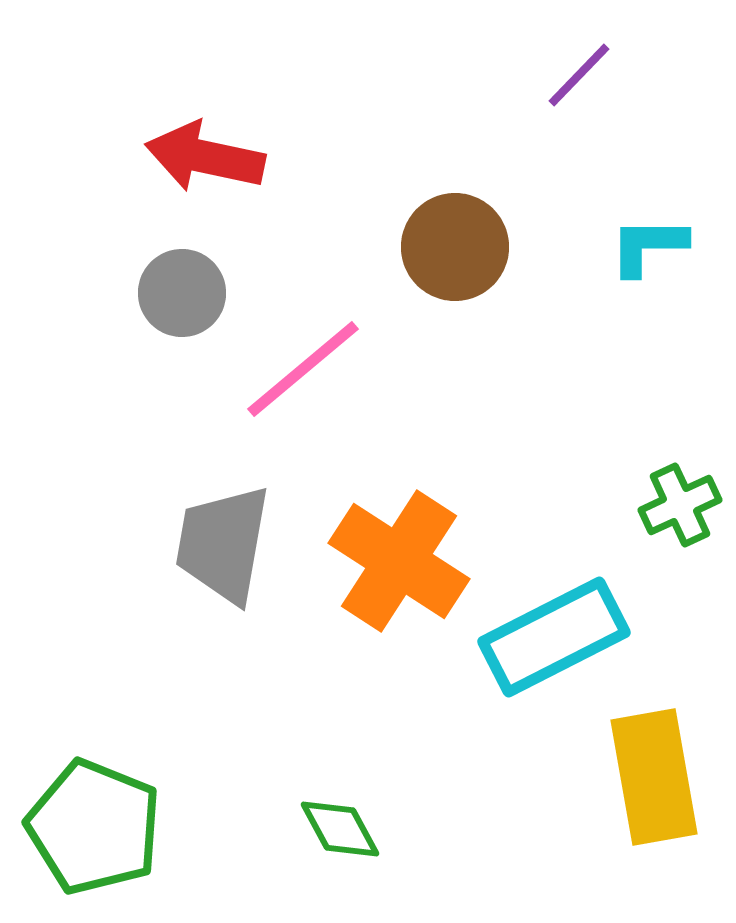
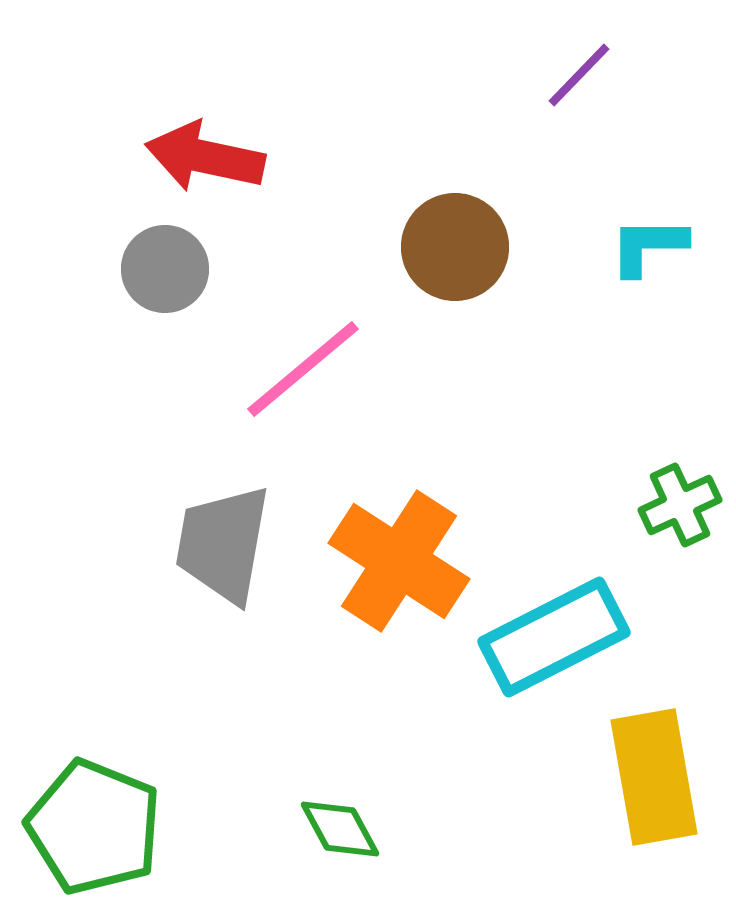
gray circle: moved 17 px left, 24 px up
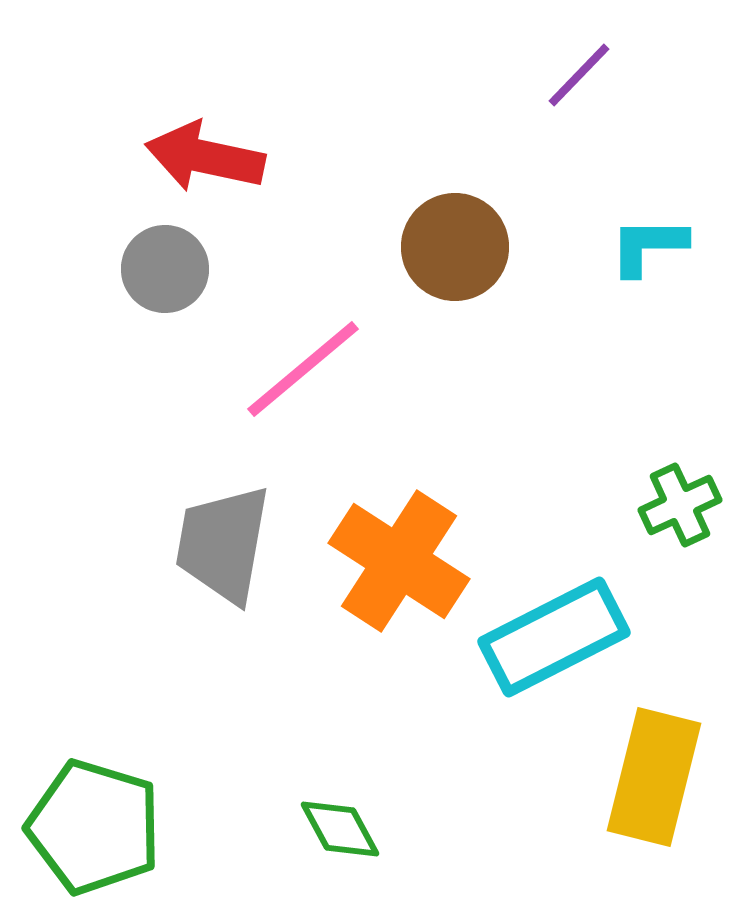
yellow rectangle: rotated 24 degrees clockwise
green pentagon: rotated 5 degrees counterclockwise
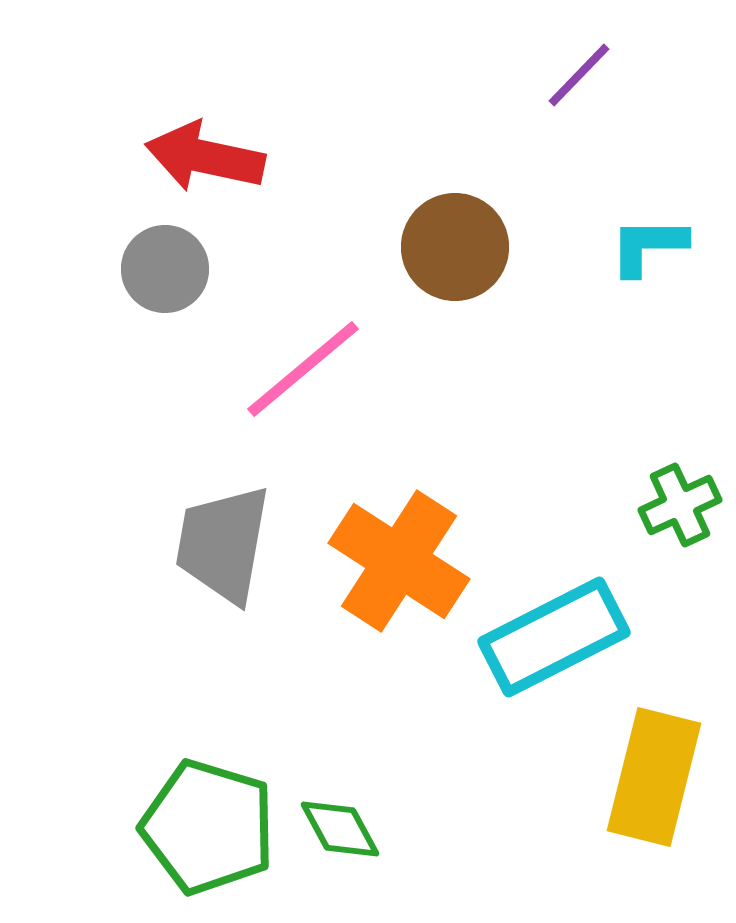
green pentagon: moved 114 px right
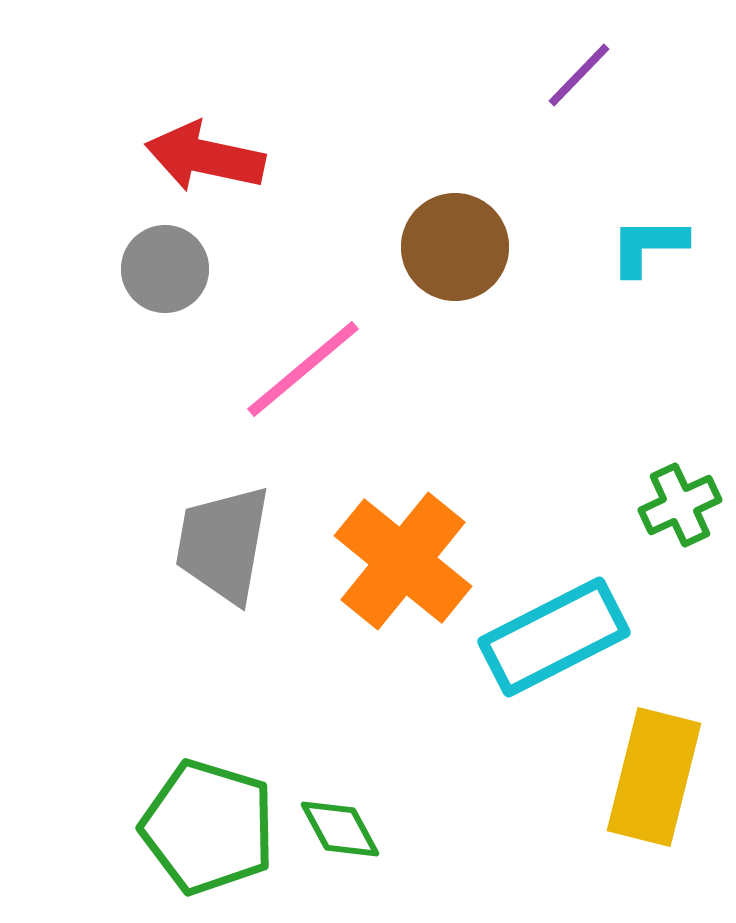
orange cross: moved 4 px right; rotated 6 degrees clockwise
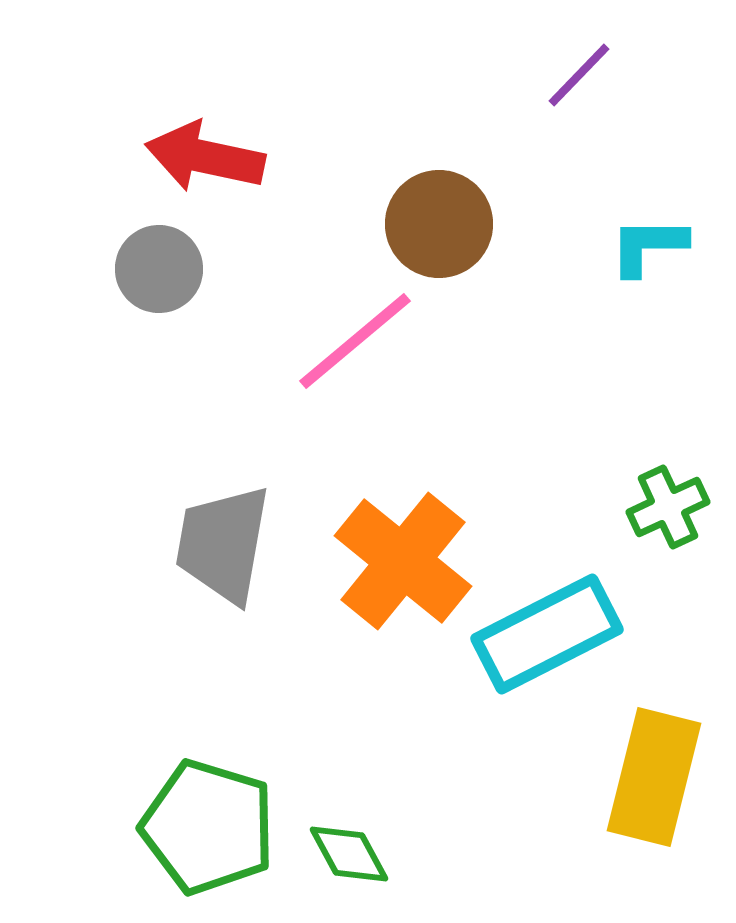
brown circle: moved 16 px left, 23 px up
gray circle: moved 6 px left
pink line: moved 52 px right, 28 px up
green cross: moved 12 px left, 2 px down
cyan rectangle: moved 7 px left, 3 px up
green diamond: moved 9 px right, 25 px down
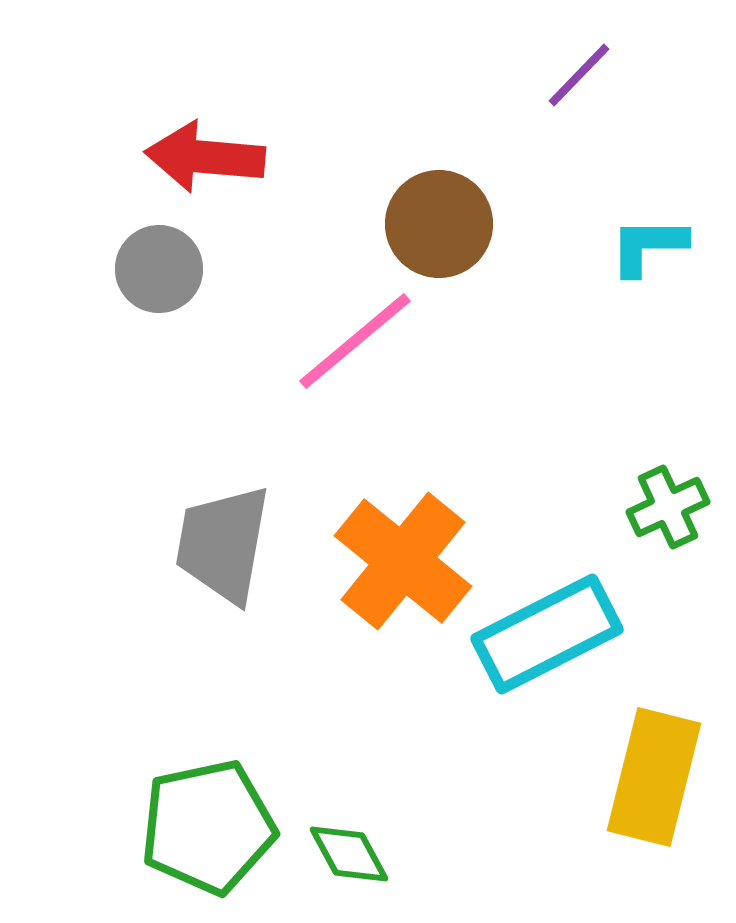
red arrow: rotated 7 degrees counterclockwise
green pentagon: rotated 29 degrees counterclockwise
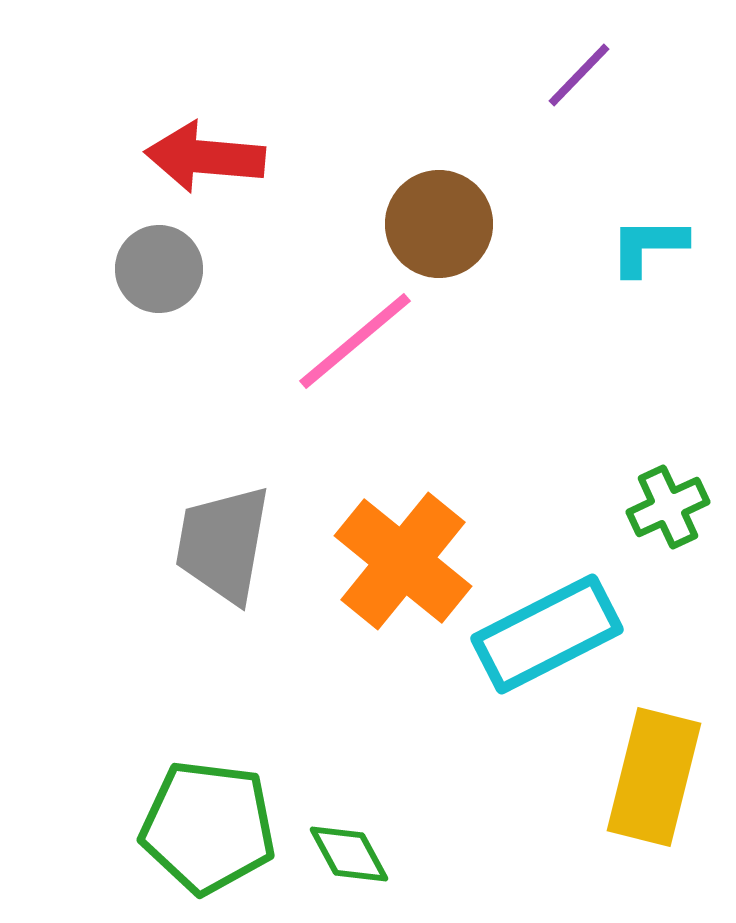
green pentagon: rotated 19 degrees clockwise
